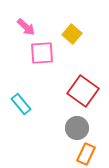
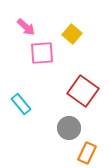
gray circle: moved 8 px left
orange rectangle: moved 1 px right, 1 px up
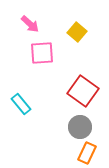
pink arrow: moved 4 px right, 3 px up
yellow square: moved 5 px right, 2 px up
gray circle: moved 11 px right, 1 px up
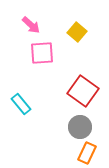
pink arrow: moved 1 px right, 1 px down
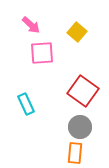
cyan rectangle: moved 5 px right; rotated 15 degrees clockwise
orange rectangle: moved 12 px left; rotated 20 degrees counterclockwise
